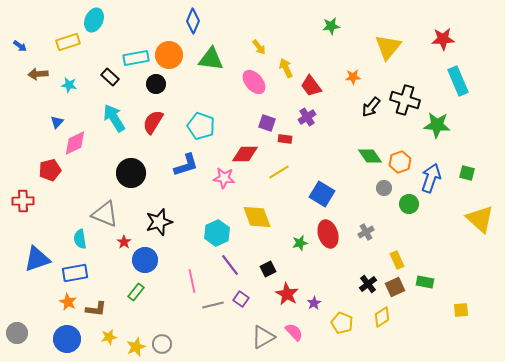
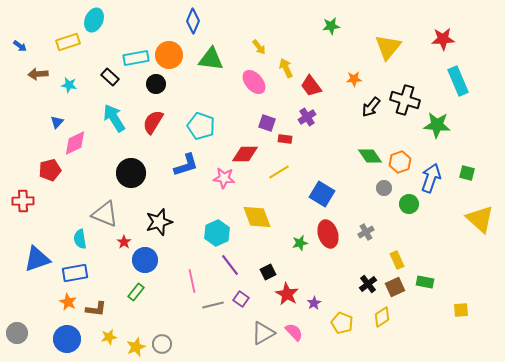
orange star at (353, 77): moved 1 px right, 2 px down
black square at (268, 269): moved 3 px down
gray triangle at (263, 337): moved 4 px up
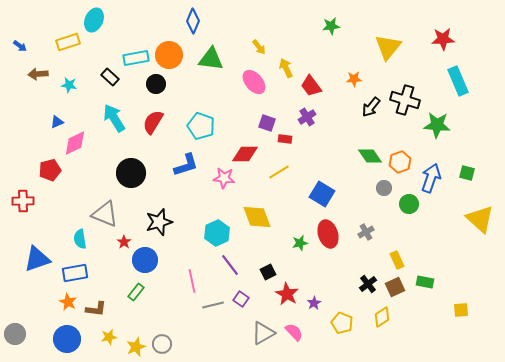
blue triangle at (57, 122): rotated 24 degrees clockwise
gray circle at (17, 333): moved 2 px left, 1 px down
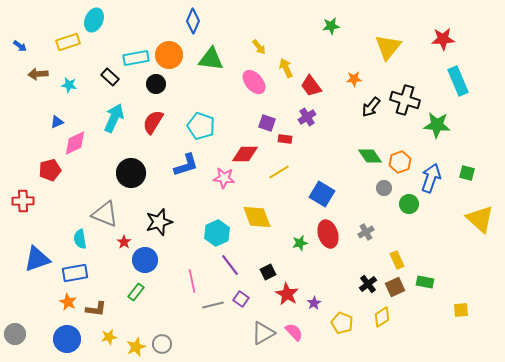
cyan arrow at (114, 118): rotated 56 degrees clockwise
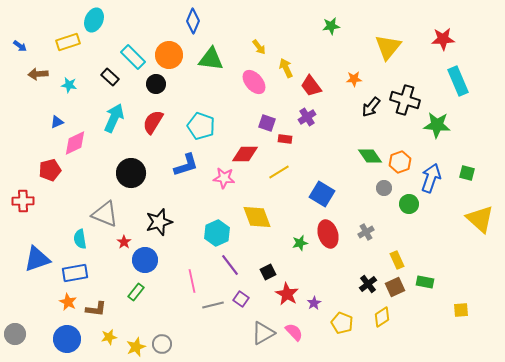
cyan rectangle at (136, 58): moved 3 px left, 1 px up; rotated 55 degrees clockwise
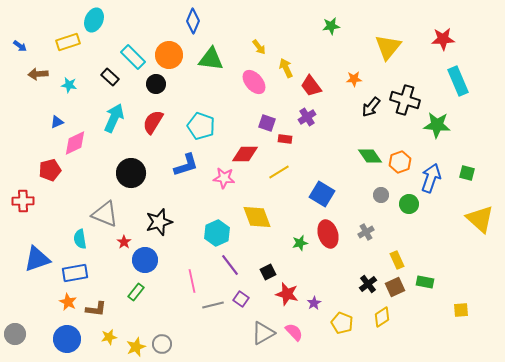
gray circle at (384, 188): moved 3 px left, 7 px down
red star at (287, 294): rotated 15 degrees counterclockwise
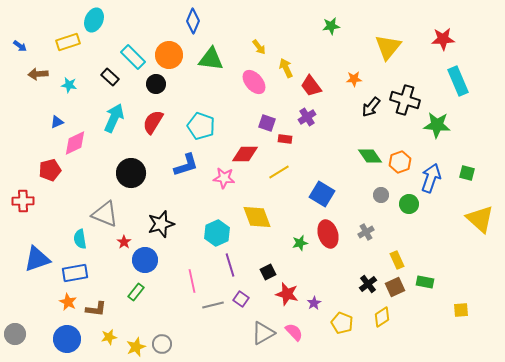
black star at (159, 222): moved 2 px right, 2 px down
purple line at (230, 265): rotated 20 degrees clockwise
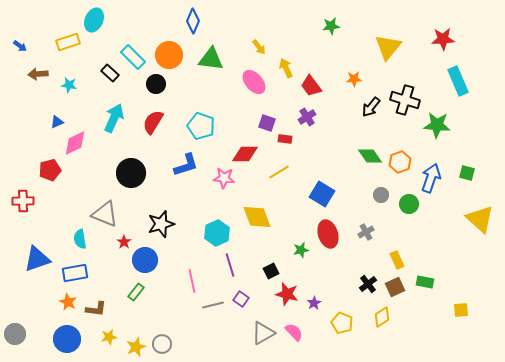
black rectangle at (110, 77): moved 4 px up
green star at (300, 243): moved 1 px right, 7 px down
black square at (268, 272): moved 3 px right, 1 px up
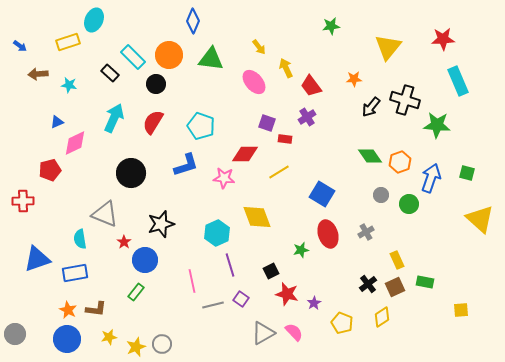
orange star at (68, 302): moved 8 px down
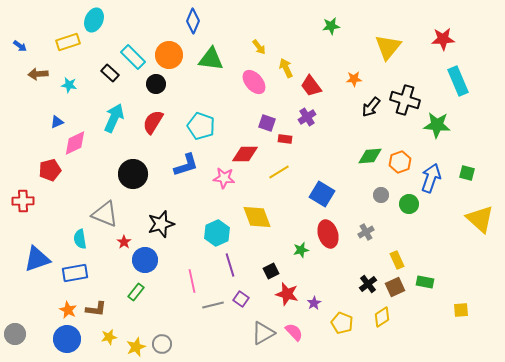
green diamond at (370, 156): rotated 60 degrees counterclockwise
black circle at (131, 173): moved 2 px right, 1 px down
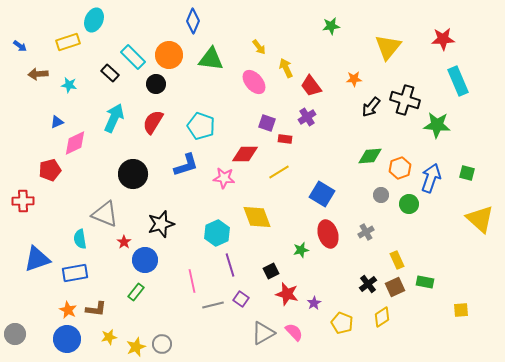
orange hexagon at (400, 162): moved 6 px down
